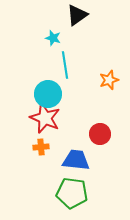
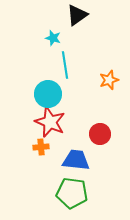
red star: moved 5 px right, 4 px down
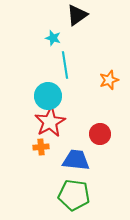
cyan circle: moved 2 px down
red star: rotated 20 degrees clockwise
green pentagon: moved 2 px right, 2 px down
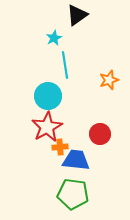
cyan star: moved 1 px right; rotated 28 degrees clockwise
red star: moved 3 px left, 5 px down
orange cross: moved 19 px right
green pentagon: moved 1 px left, 1 px up
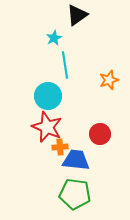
red star: rotated 20 degrees counterclockwise
green pentagon: moved 2 px right
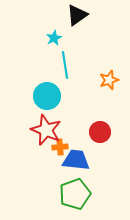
cyan circle: moved 1 px left
red star: moved 1 px left, 3 px down
red circle: moved 2 px up
green pentagon: rotated 28 degrees counterclockwise
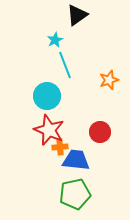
cyan star: moved 1 px right, 2 px down
cyan line: rotated 12 degrees counterclockwise
red star: moved 3 px right
green pentagon: rotated 8 degrees clockwise
